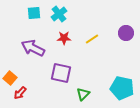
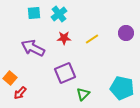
purple square: moved 4 px right; rotated 35 degrees counterclockwise
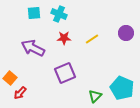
cyan cross: rotated 28 degrees counterclockwise
cyan pentagon: rotated 10 degrees clockwise
green triangle: moved 12 px right, 2 px down
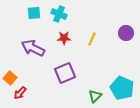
yellow line: rotated 32 degrees counterclockwise
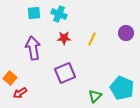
purple arrow: rotated 55 degrees clockwise
red arrow: rotated 16 degrees clockwise
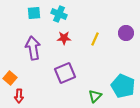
yellow line: moved 3 px right
cyan pentagon: moved 1 px right, 2 px up
red arrow: moved 1 px left, 3 px down; rotated 56 degrees counterclockwise
